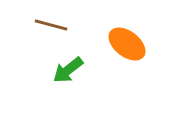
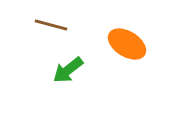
orange ellipse: rotated 6 degrees counterclockwise
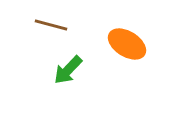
green arrow: rotated 8 degrees counterclockwise
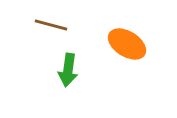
green arrow: rotated 36 degrees counterclockwise
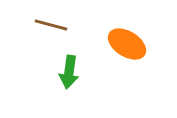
green arrow: moved 1 px right, 2 px down
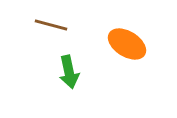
green arrow: rotated 20 degrees counterclockwise
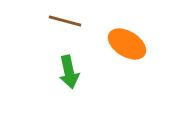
brown line: moved 14 px right, 4 px up
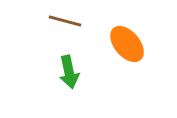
orange ellipse: rotated 18 degrees clockwise
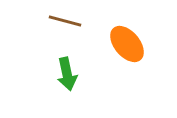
green arrow: moved 2 px left, 2 px down
